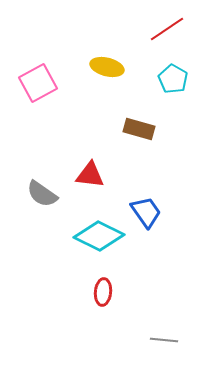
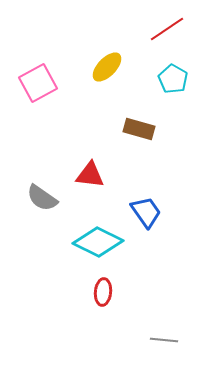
yellow ellipse: rotated 60 degrees counterclockwise
gray semicircle: moved 4 px down
cyan diamond: moved 1 px left, 6 px down
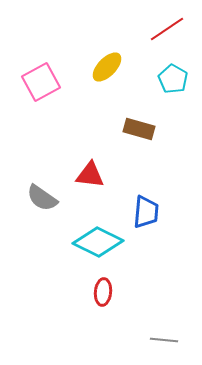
pink square: moved 3 px right, 1 px up
blue trapezoid: rotated 40 degrees clockwise
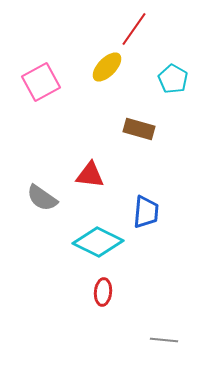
red line: moved 33 px left; rotated 21 degrees counterclockwise
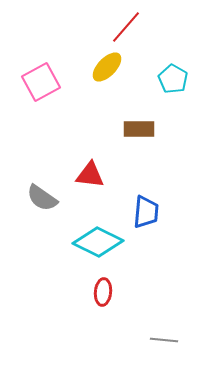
red line: moved 8 px left, 2 px up; rotated 6 degrees clockwise
brown rectangle: rotated 16 degrees counterclockwise
